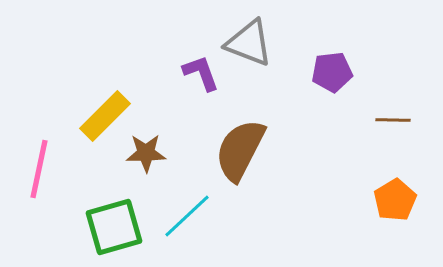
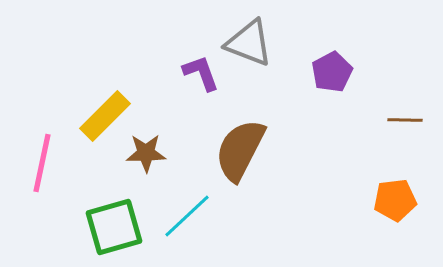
purple pentagon: rotated 21 degrees counterclockwise
brown line: moved 12 px right
pink line: moved 3 px right, 6 px up
orange pentagon: rotated 24 degrees clockwise
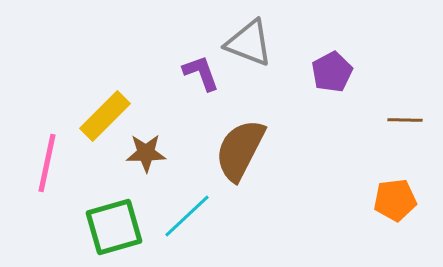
pink line: moved 5 px right
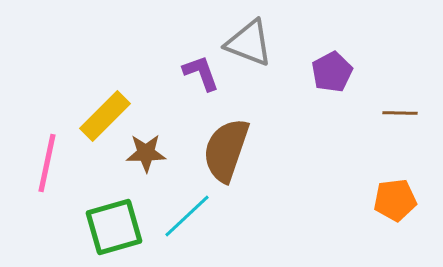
brown line: moved 5 px left, 7 px up
brown semicircle: moved 14 px left; rotated 8 degrees counterclockwise
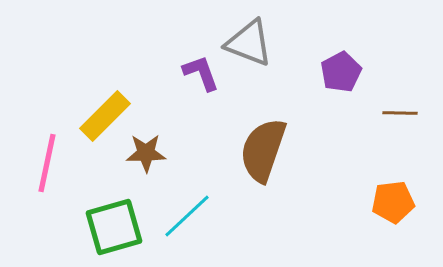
purple pentagon: moved 9 px right
brown semicircle: moved 37 px right
orange pentagon: moved 2 px left, 2 px down
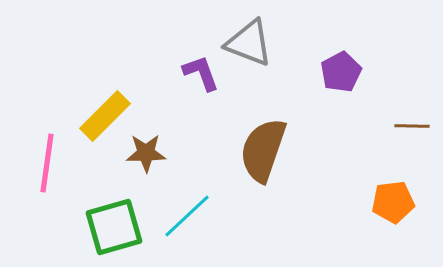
brown line: moved 12 px right, 13 px down
pink line: rotated 4 degrees counterclockwise
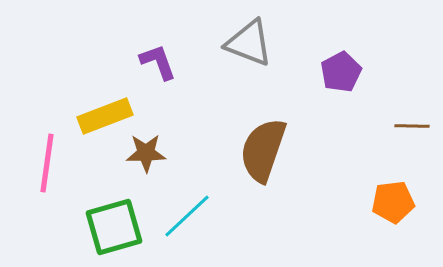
purple L-shape: moved 43 px left, 11 px up
yellow rectangle: rotated 24 degrees clockwise
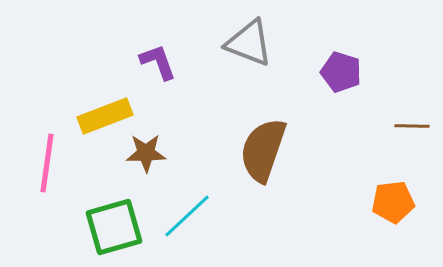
purple pentagon: rotated 27 degrees counterclockwise
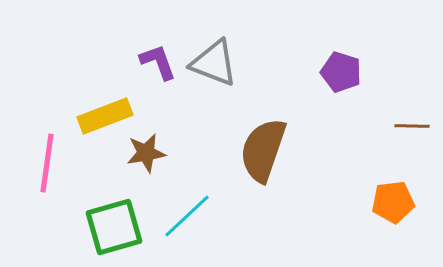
gray triangle: moved 35 px left, 20 px down
brown star: rotated 9 degrees counterclockwise
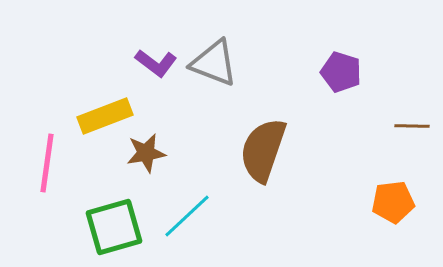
purple L-shape: moved 2 px left, 1 px down; rotated 147 degrees clockwise
